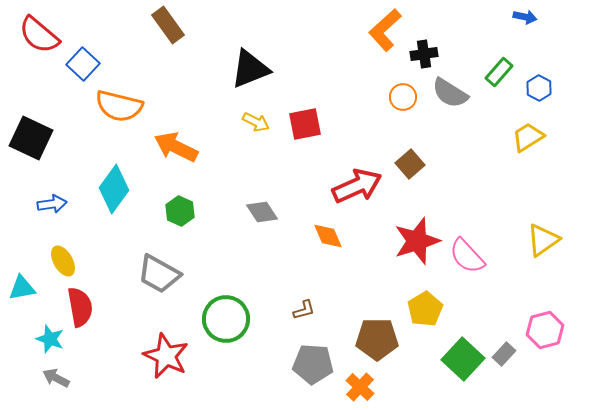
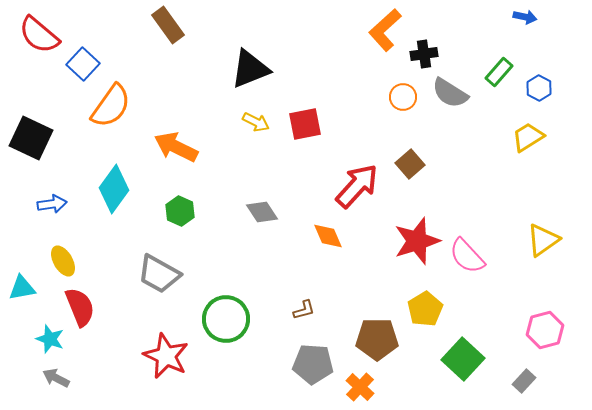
orange semicircle at (119, 106): moved 8 px left; rotated 69 degrees counterclockwise
red arrow at (357, 186): rotated 24 degrees counterclockwise
red semicircle at (80, 307): rotated 12 degrees counterclockwise
gray rectangle at (504, 354): moved 20 px right, 27 px down
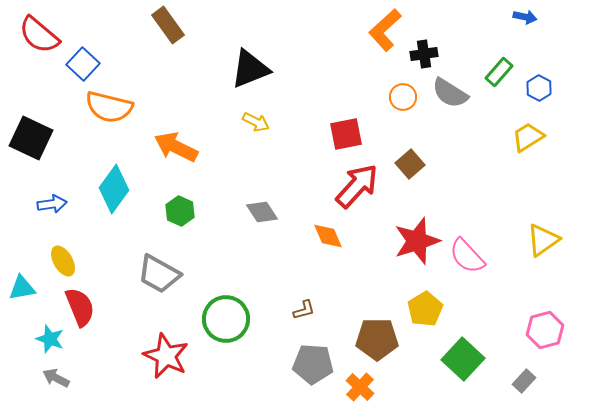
orange semicircle at (111, 106): moved 2 px left, 1 px down; rotated 69 degrees clockwise
red square at (305, 124): moved 41 px right, 10 px down
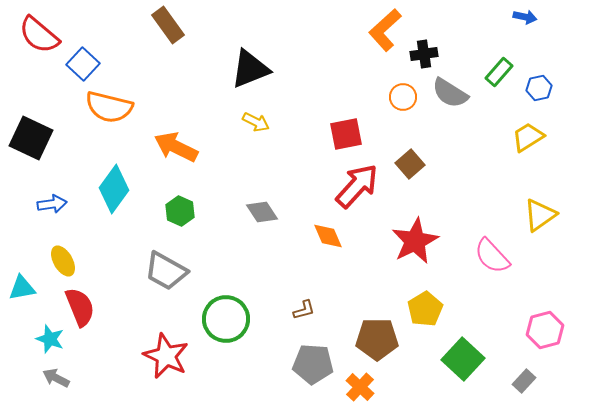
blue hexagon at (539, 88): rotated 20 degrees clockwise
yellow triangle at (543, 240): moved 3 px left, 25 px up
red star at (417, 241): moved 2 px left; rotated 9 degrees counterclockwise
pink semicircle at (467, 256): moved 25 px right
gray trapezoid at (159, 274): moved 7 px right, 3 px up
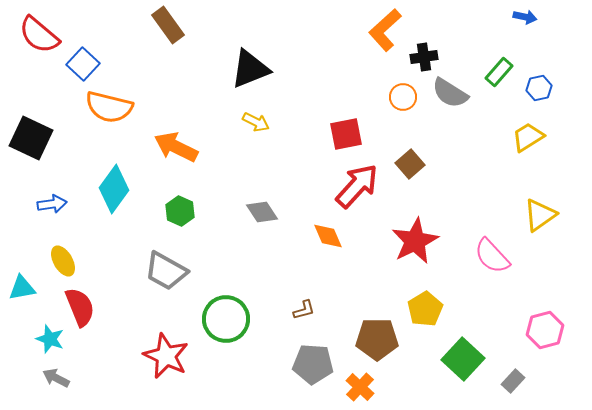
black cross at (424, 54): moved 3 px down
gray rectangle at (524, 381): moved 11 px left
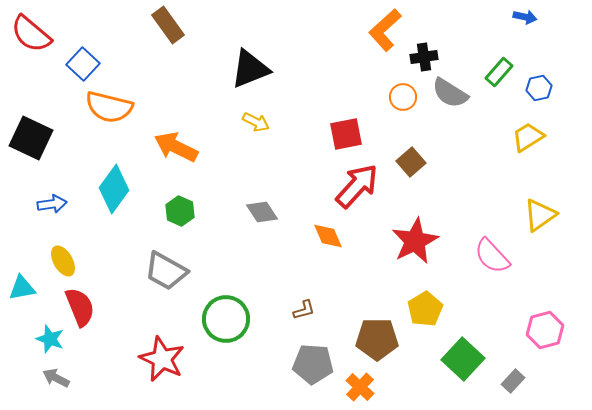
red semicircle at (39, 35): moved 8 px left, 1 px up
brown square at (410, 164): moved 1 px right, 2 px up
red star at (166, 356): moved 4 px left, 3 px down
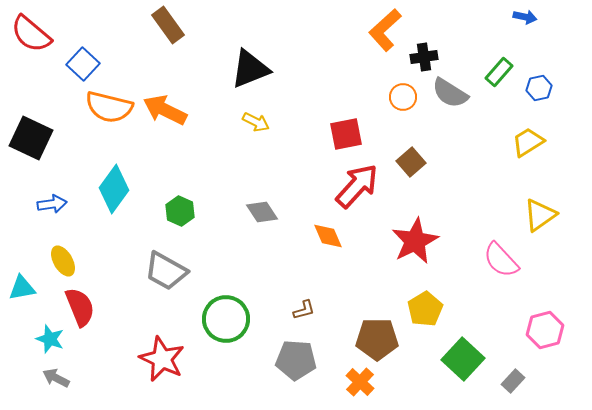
yellow trapezoid at (528, 137): moved 5 px down
orange arrow at (176, 147): moved 11 px left, 37 px up
pink semicircle at (492, 256): moved 9 px right, 4 px down
gray pentagon at (313, 364): moved 17 px left, 4 px up
orange cross at (360, 387): moved 5 px up
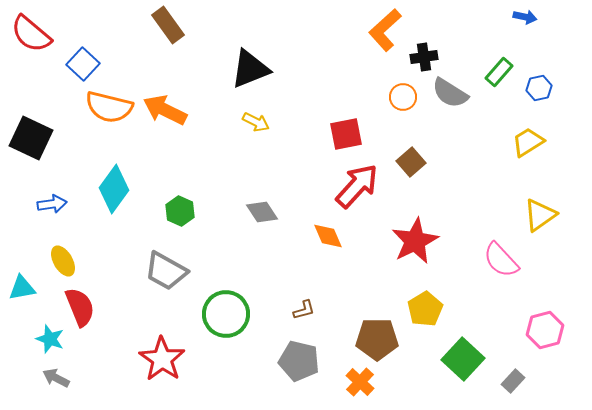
green circle at (226, 319): moved 5 px up
red star at (162, 359): rotated 9 degrees clockwise
gray pentagon at (296, 360): moved 3 px right, 1 px down; rotated 9 degrees clockwise
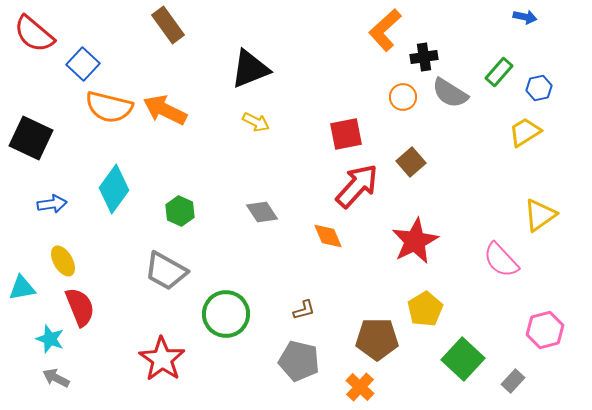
red semicircle at (31, 34): moved 3 px right
yellow trapezoid at (528, 142): moved 3 px left, 10 px up
orange cross at (360, 382): moved 5 px down
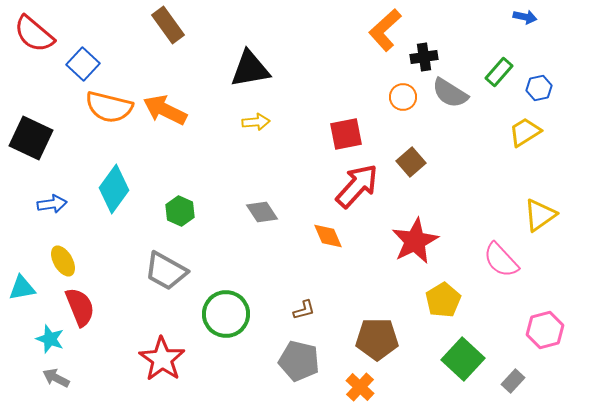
black triangle at (250, 69): rotated 12 degrees clockwise
yellow arrow at (256, 122): rotated 32 degrees counterclockwise
yellow pentagon at (425, 309): moved 18 px right, 9 px up
